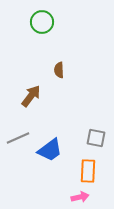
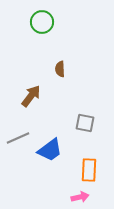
brown semicircle: moved 1 px right, 1 px up
gray square: moved 11 px left, 15 px up
orange rectangle: moved 1 px right, 1 px up
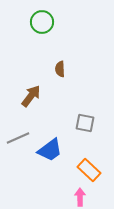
orange rectangle: rotated 50 degrees counterclockwise
pink arrow: rotated 78 degrees counterclockwise
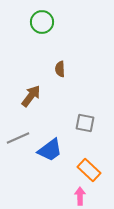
pink arrow: moved 1 px up
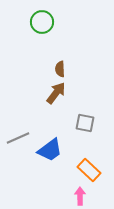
brown arrow: moved 25 px right, 3 px up
